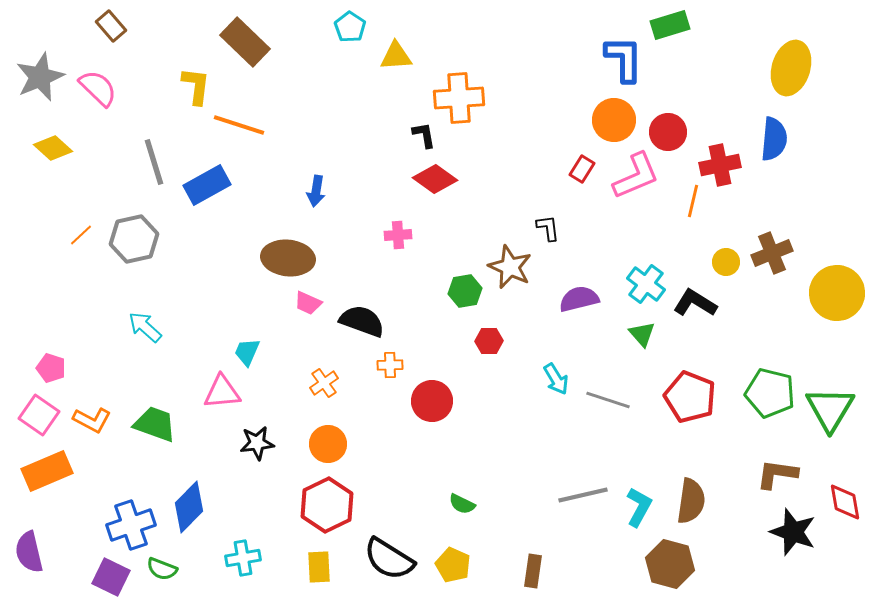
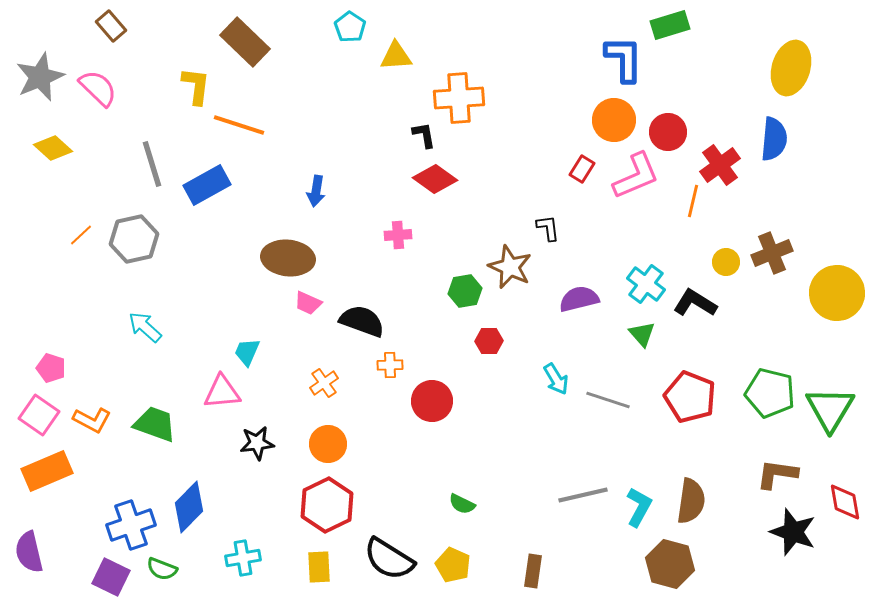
gray line at (154, 162): moved 2 px left, 2 px down
red cross at (720, 165): rotated 24 degrees counterclockwise
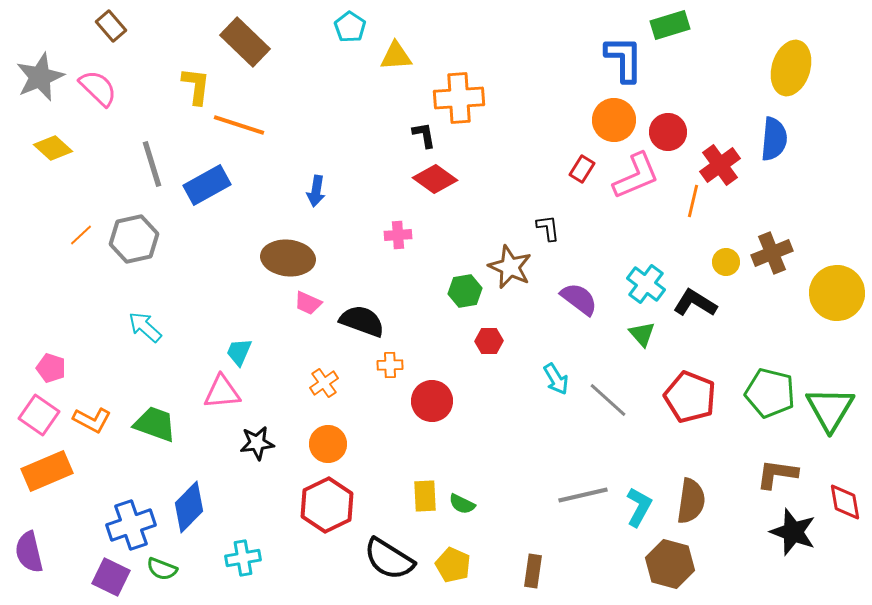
purple semicircle at (579, 299): rotated 51 degrees clockwise
cyan trapezoid at (247, 352): moved 8 px left
gray line at (608, 400): rotated 24 degrees clockwise
yellow rectangle at (319, 567): moved 106 px right, 71 px up
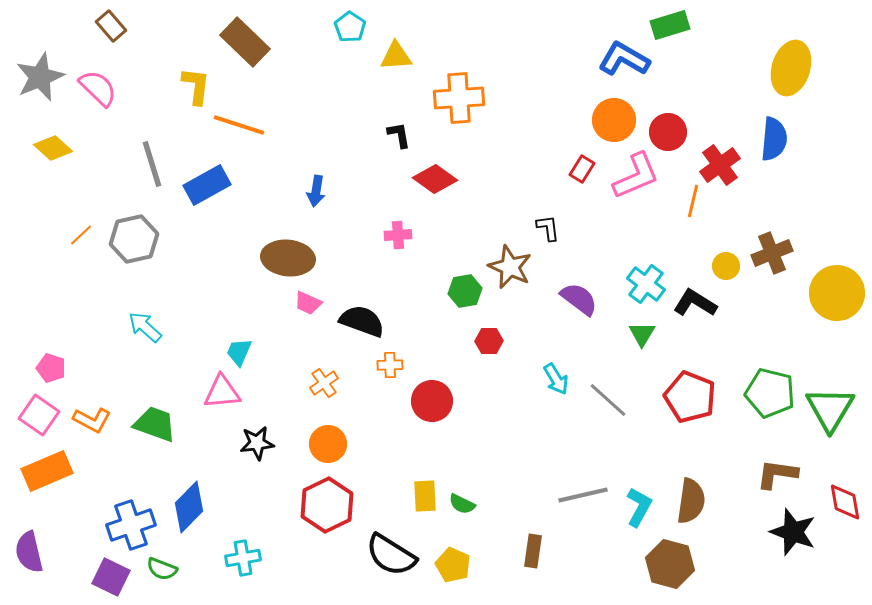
blue L-shape at (624, 59): rotated 60 degrees counterclockwise
black L-shape at (424, 135): moved 25 px left
yellow circle at (726, 262): moved 4 px down
green triangle at (642, 334): rotated 12 degrees clockwise
black semicircle at (389, 559): moved 2 px right, 4 px up
brown rectangle at (533, 571): moved 20 px up
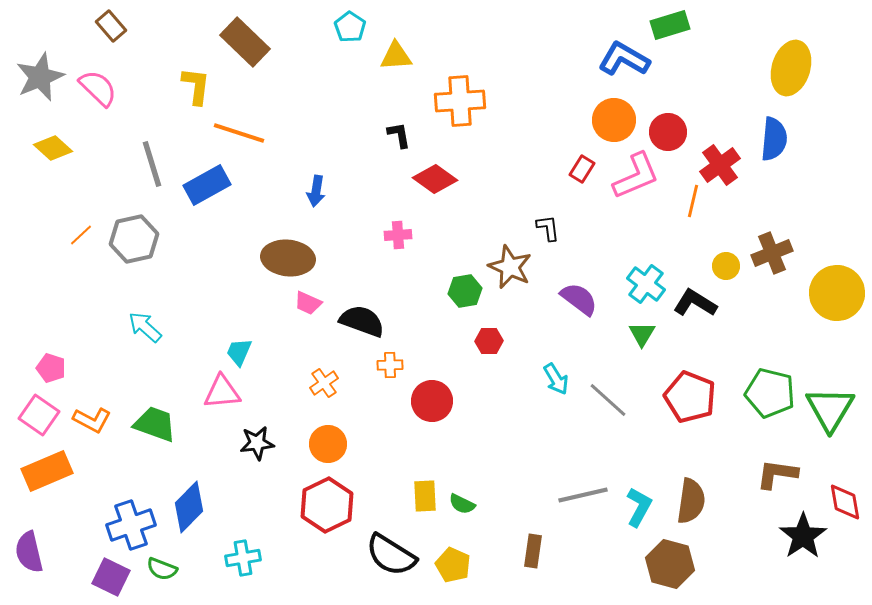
orange cross at (459, 98): moved 1 px right, 3 px down
orange line at (239, 125): moved 8 px down
black star at (793, 532): moved 10 px right, 4 px down; rotated 18 degrees clockwise
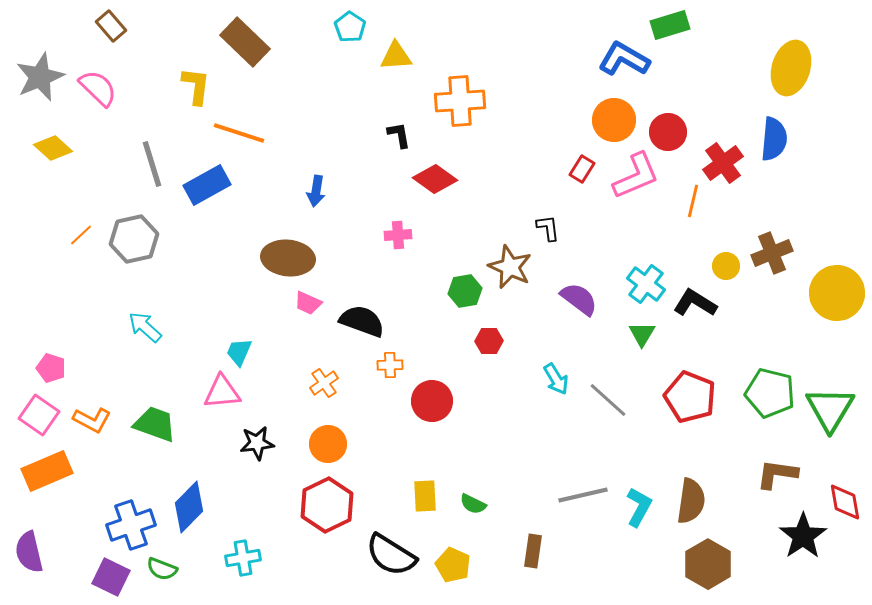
red cross at (720, 165): moved 3 px right, 2 px up
green semicircle at (462, 504): moved 11 px right
brown hexagon at (670, 564): moved 38 px right; rotated 15 degrees clockwise
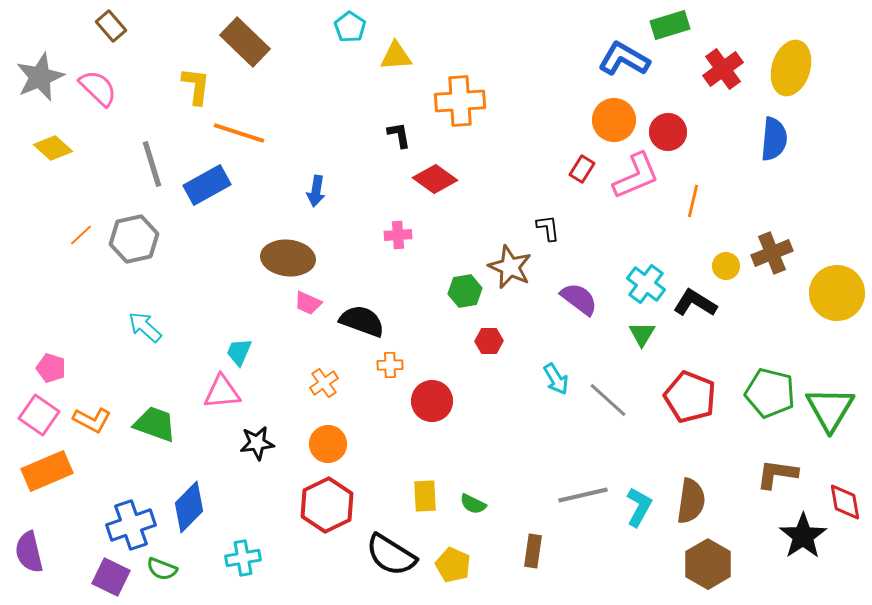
red cross at (723, 163): moved 94 px up
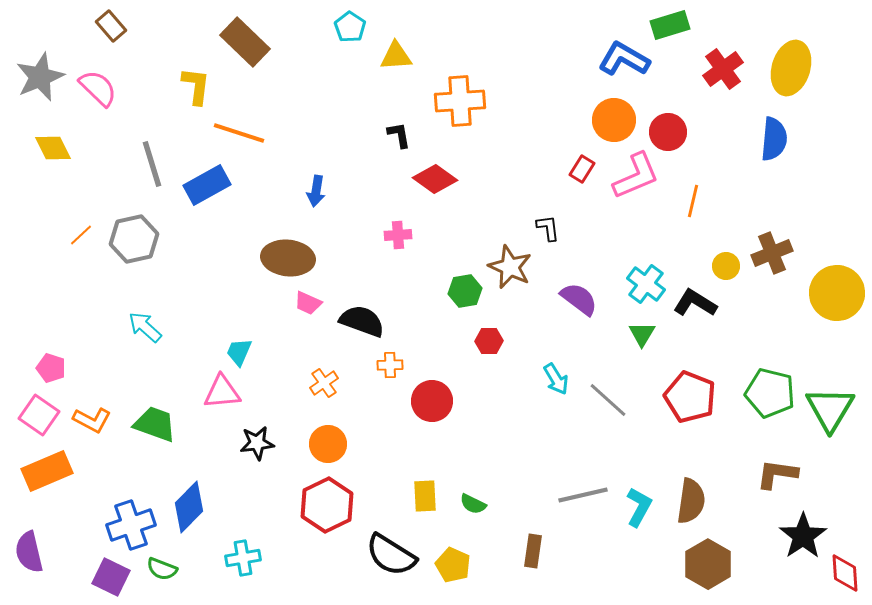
yellow diamond at (53, 148): rotated 21 degrees clockwise
red diamond at (845, 502): moved 71 px down; rotated 6 degrees clockwise
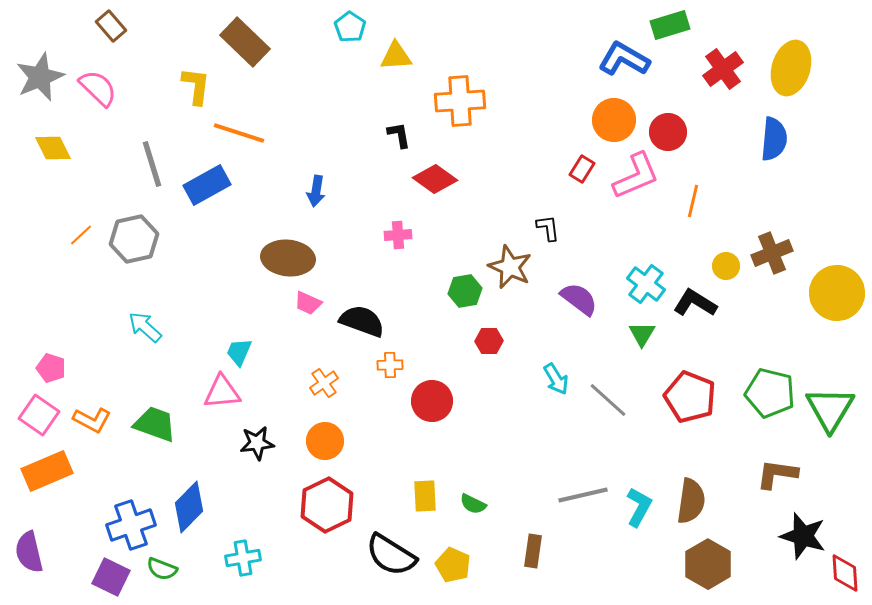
orange circle at (328, 444): moved 3 px left, 3 px up
black star at (803, 536): rotated 21 degrees counterclockwise
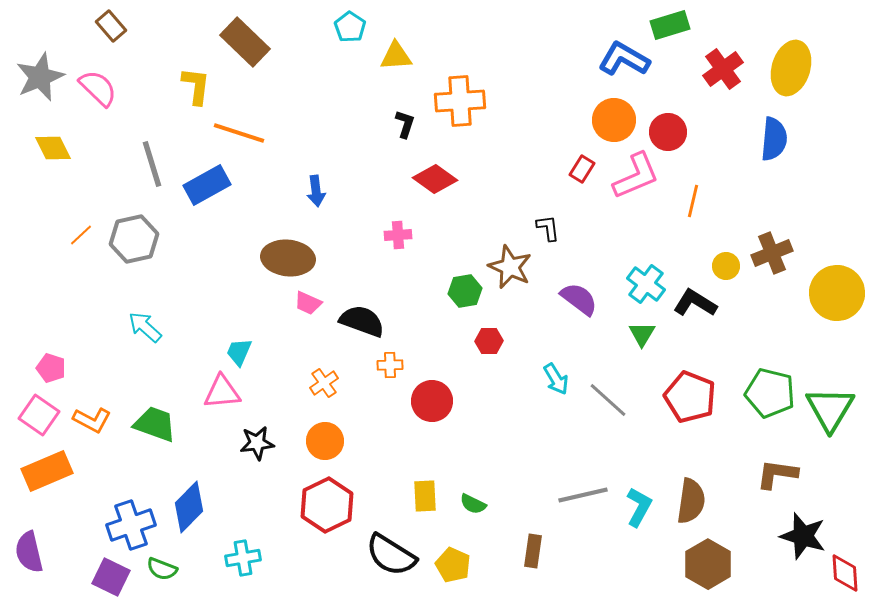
black L-shape at (399, 135): moved 6 px right, 11 px up; rotated 28 degrees clockwise
blue arrow at (316, 191): rotated 16 degrees counterclockwise
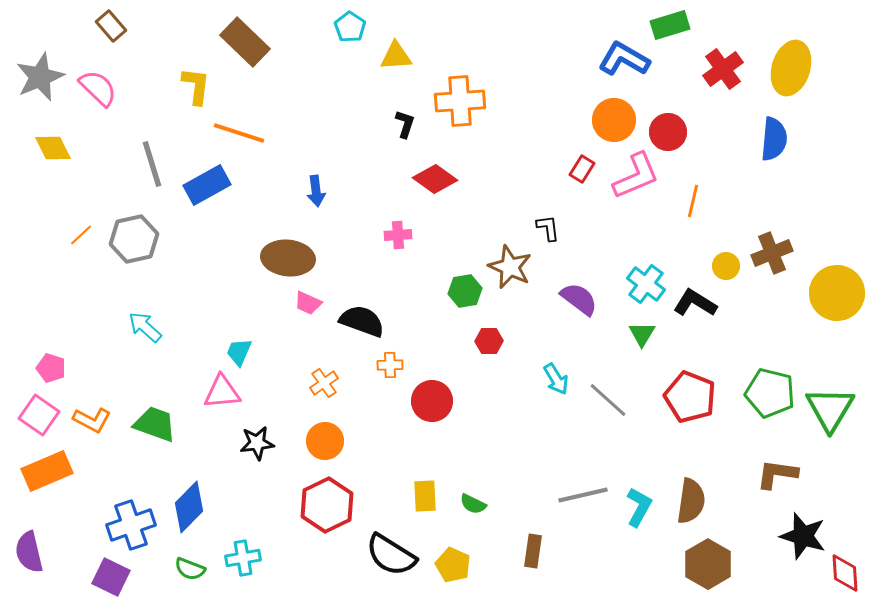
green semicircle at (162, 569): moved 28 px right
